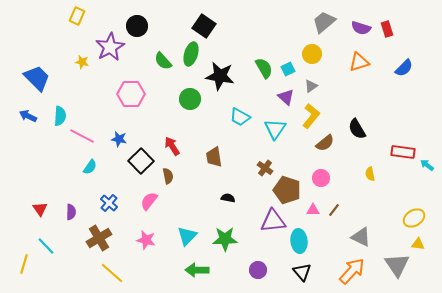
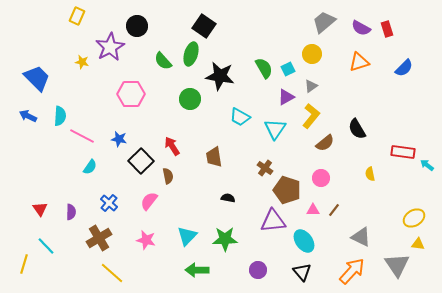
purple semicircle at (361, 28): rotated 12 degrees clockwise
purple triangle at (286, 97): rotated 48 degrees clockwise
cyan ellipse at (299, 241): moved 5 px right; rotated 30 degrees counterclockwise
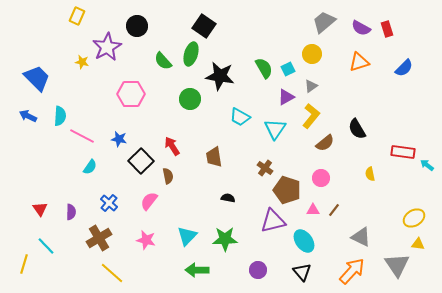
purple star at (110, 47): moved 3 px left
purple triangle at (273, 221): rotated 8 degrees counterclockwise
